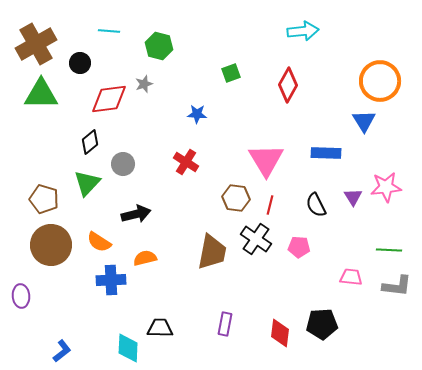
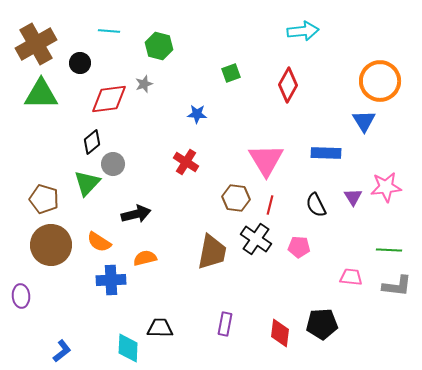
black diamond at (90, 142): moved 2 px right
gray circle at (123, 164): moved 10 px left
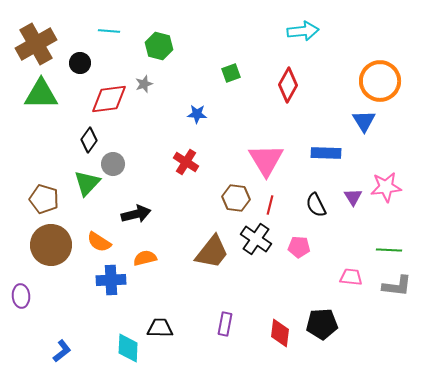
black diamond at (92, 142): moved 3 px left, 2 px up; rotated 15 degrees counterclockwise
brown trapezoid at (212, 252): rotated 27 degrees clockwise
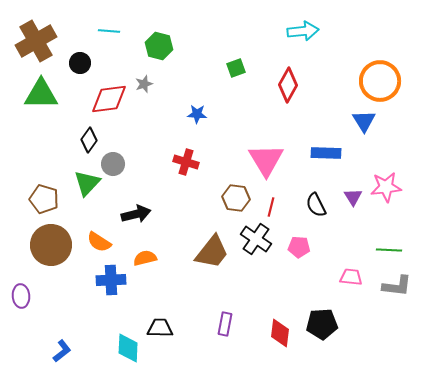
brown cross at (36, 44): moved 3 px up
green square at (231, 73): moved 5 px right, 5 px up
red cross at (186, 162): rotated 15 degrees counterclockwise
red line at (270, 205): moved 1 px right, 2 px down
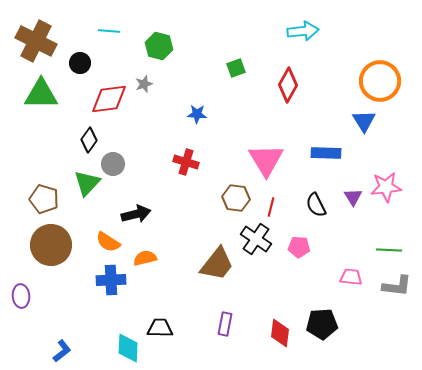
brown cross at (36, 41): rotated 33 degrees counterclockwise
orange semicircle at (99, 242): moved 9 px right
brown trapezoid at (212, 252): moved 5 px right, 12 px down
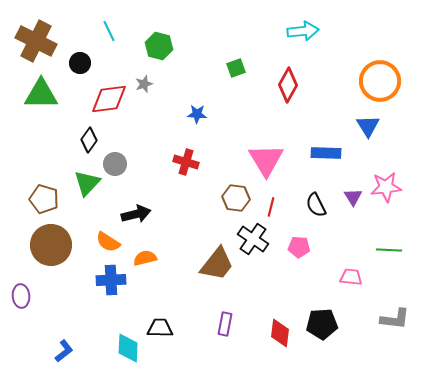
cyan line at (109, 31): rotated 60 degrees clockwise
blue triangle at (364, 121): moved 4 px right, 5 px down
gray circle at (113, 164): moved 2 px right
black cross at (256, 239): moved 3 px left
gray L-shape at (397, 286): moved 2 px left, 33 px down
blue L-shape at (62, 351): moved 2 px right
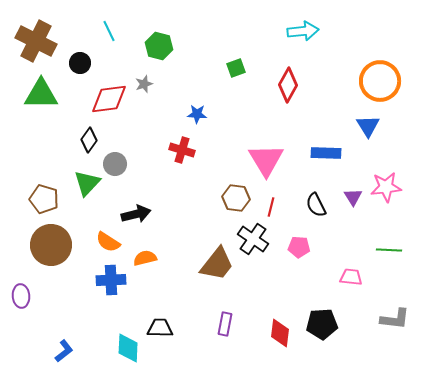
red cross at (186, 162): moved 4 px left, 12 px up
